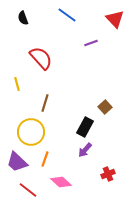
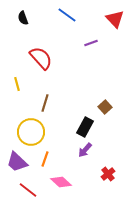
red cross: rotated 16 degrees counterclockwise
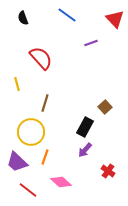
orange line: moved 2 px up
red cross: moved 3 px up; rotated 16 degrees counterclockwise
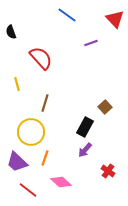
black semicircle: moved 12 px left, 14 px down
orange line: moved 1 px down
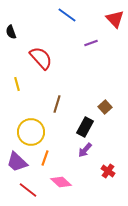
brown line: moved 12 px right, 1 px down
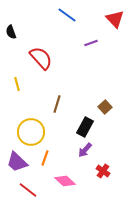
red cross: moved 5 px left
pink diamond: moved 4 px right, 1 px up
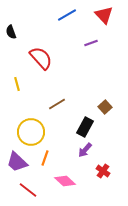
blue line: rotated 66 degrees counterclockwise
red triangle: moved 11 px left, 4 px up
brown line: rotated 42 degrees clockwise
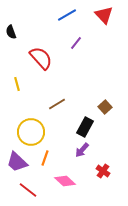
purple line: moved 15 px left; rotated 32 degrees counterclockwise
purple arrow: moved 3 px left
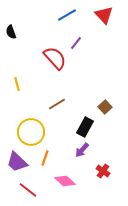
red semicircle: moved 14 px right
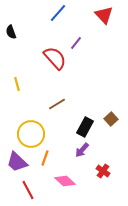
blue line: moved 9 px left, 2 px up; rotated 18 degrees counterclockwise
brown square: moved 6 px right, 12 px down
yellow circle: moved 2 px down
red line: rotated 24 degrees clockwise
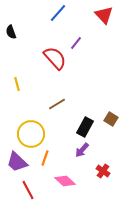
brown square: rotated 16 degrees counterclockwise
